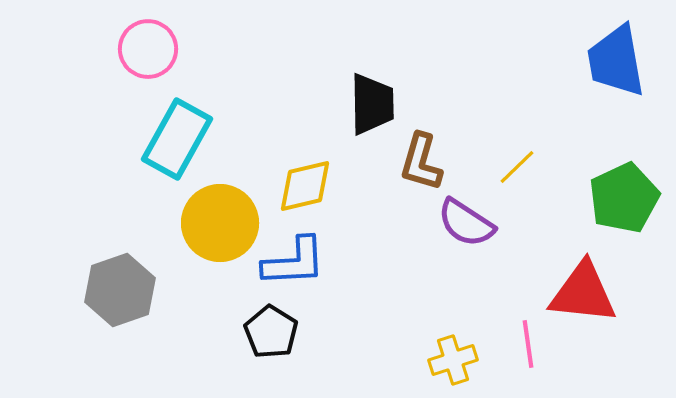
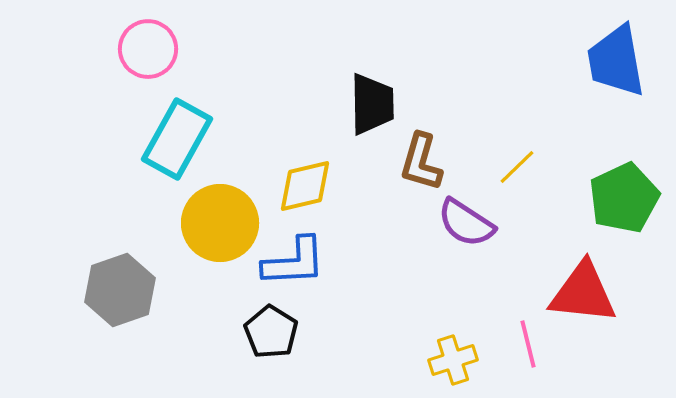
pink line: rotated 6 degrees counterclockwise
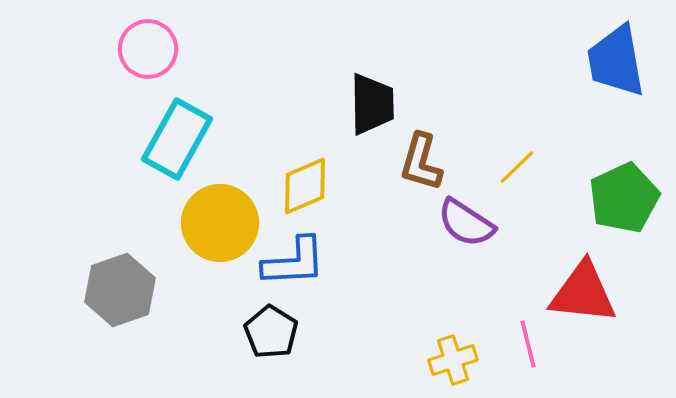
yellow diamond: rotated 10 degrees counterclockwise
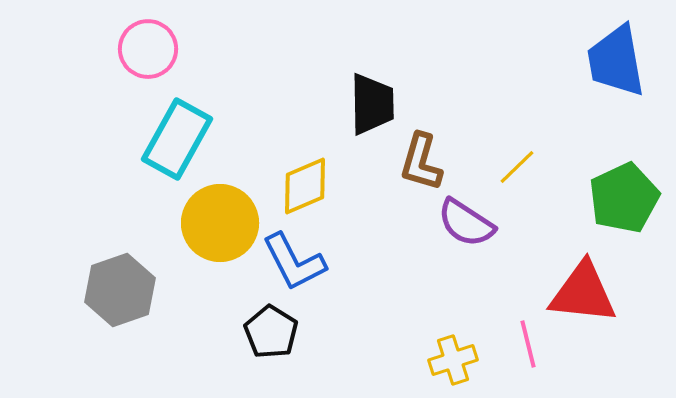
blue L-shape: rotated 66 degrees clockwise
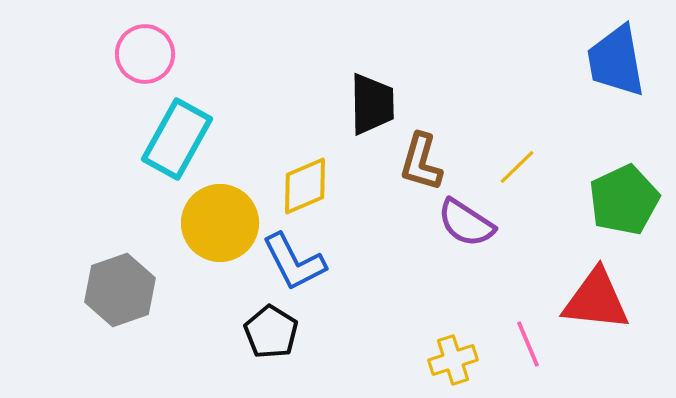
pink circle: moved 3 px left, 5 px down
green pentagon: moved 2 px down
red triangle: moved 13 px right, 7 px down
pink line: rotated 9 degrees counterclockwise
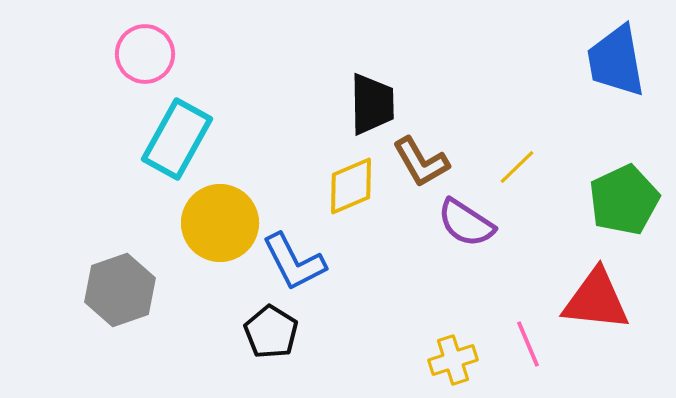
brown L-shape: rotated 46 degrees counterclockwise
yellow diamond: moved 46 px right
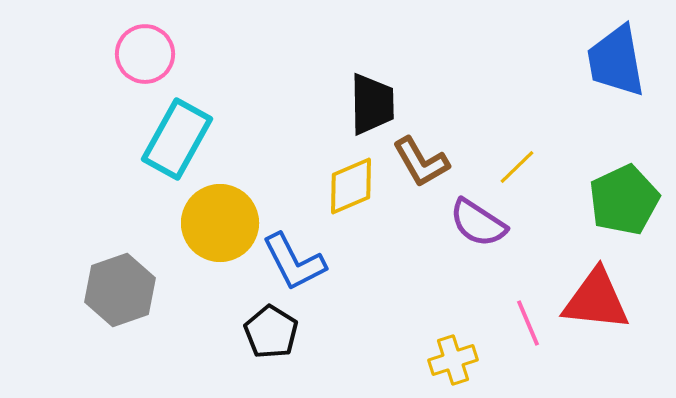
purple semicircle: moved 12 px right
pink line: moved 21 px up
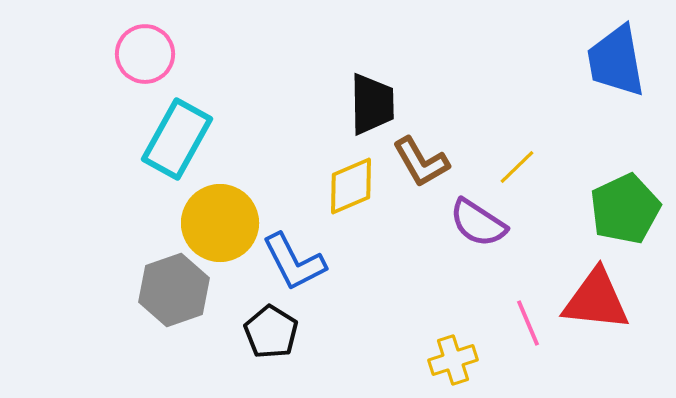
green pentagon: moved 1 px right, 9 px down
gray hexagon: moved 54 px right
